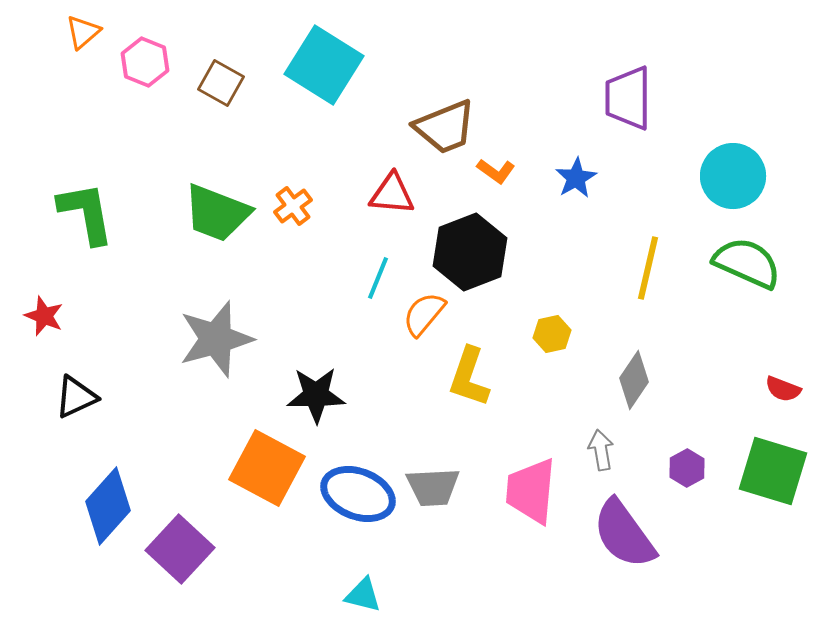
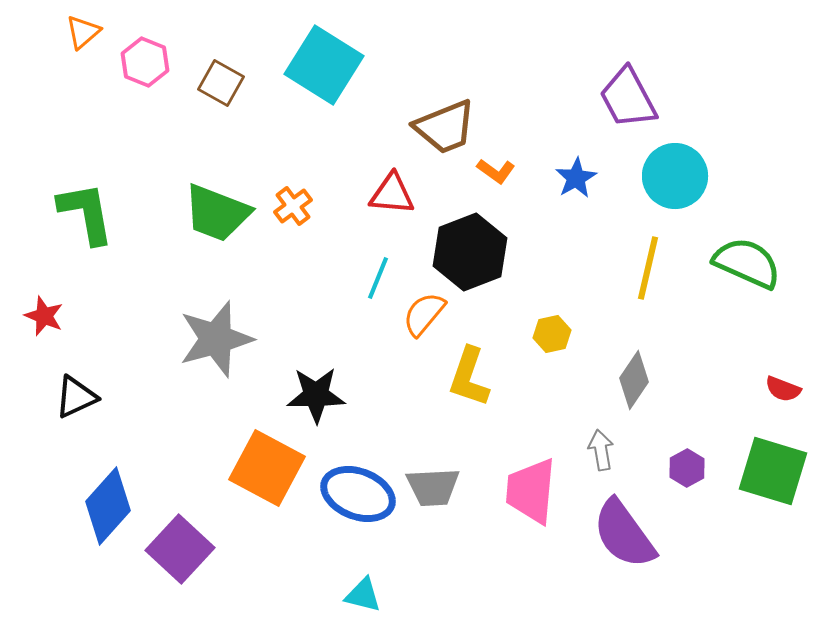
purple trapezoid: rotated 28 degrees counterclockwise
cyan circle: moved 58 px left
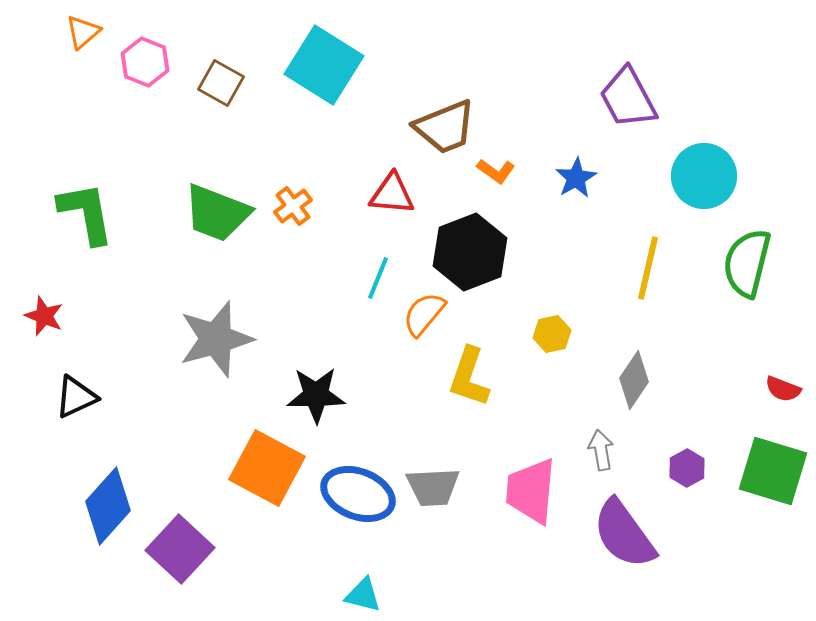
cyan circle: moved 29 px right
green semicircle: rotated 100 degrees counterclockwise
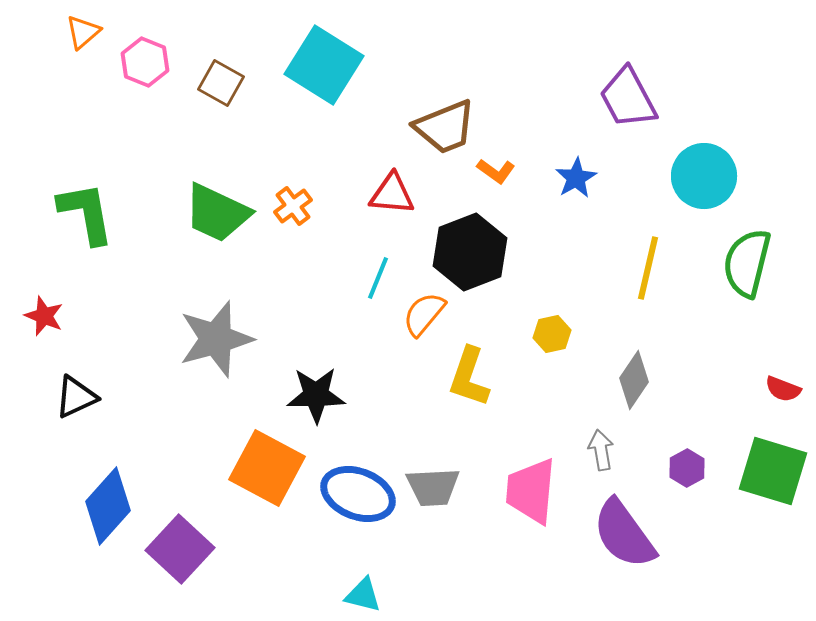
green trapezoid: rotated 4 degrees clockwise
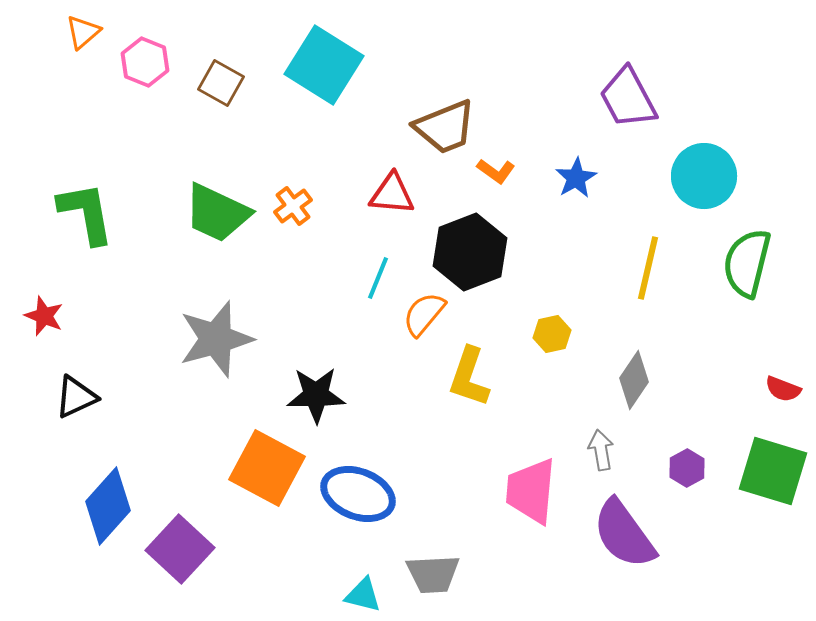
gray trapezoid: moved 87 px down
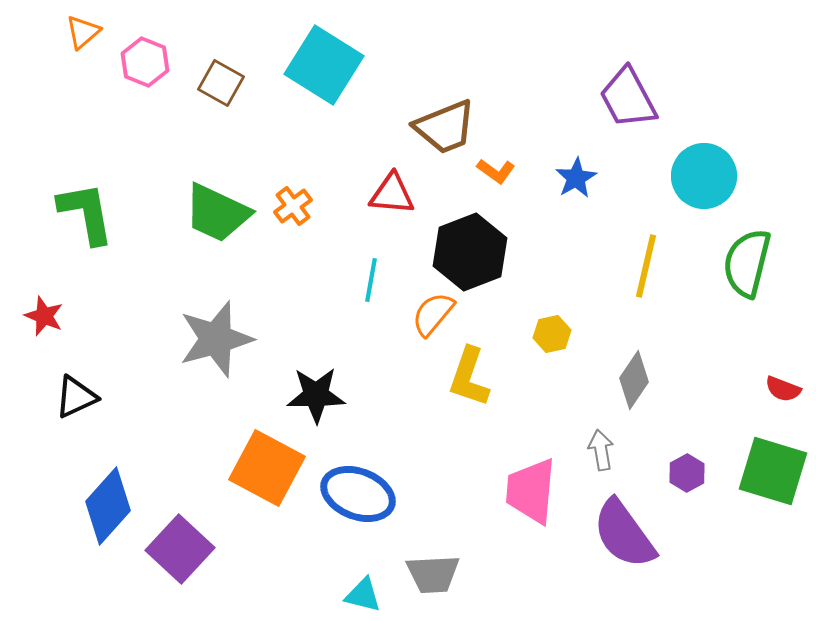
yellow line: moved 2 px left, 2 px up
cyan line: moved 7 px left, 2 px down; rotated 12 degrees counterclockwise
orange semicircle: moved 9 px right
purple hexagon: moved 5 px down
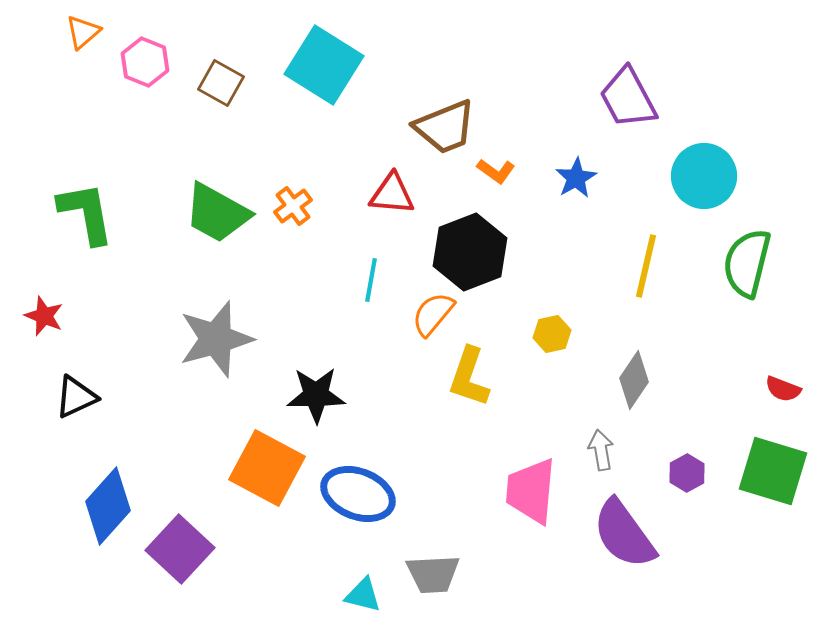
green trapezoid: rotated 4 degrees clockwise
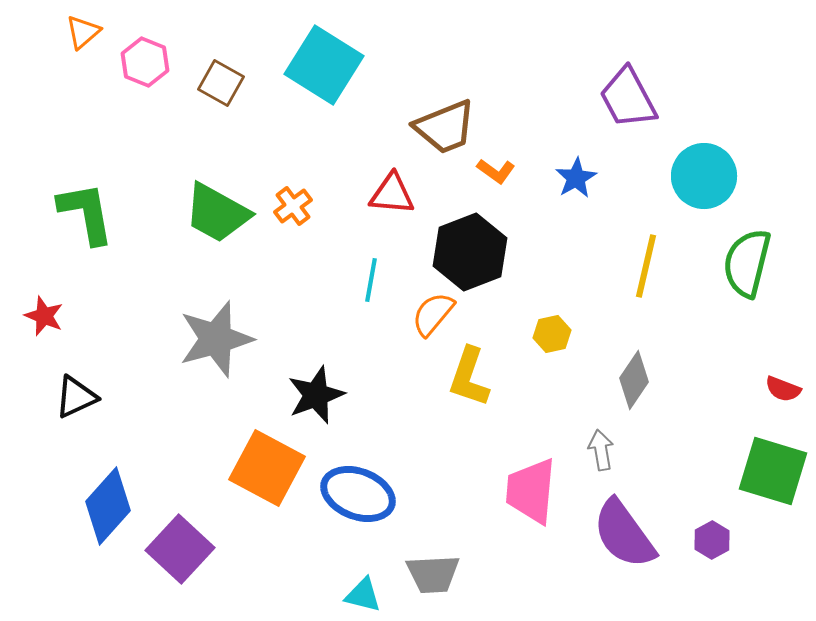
black star: rotated 20 degrees counterclockwise
purple hexagon: moved 25 px right, 67 px down
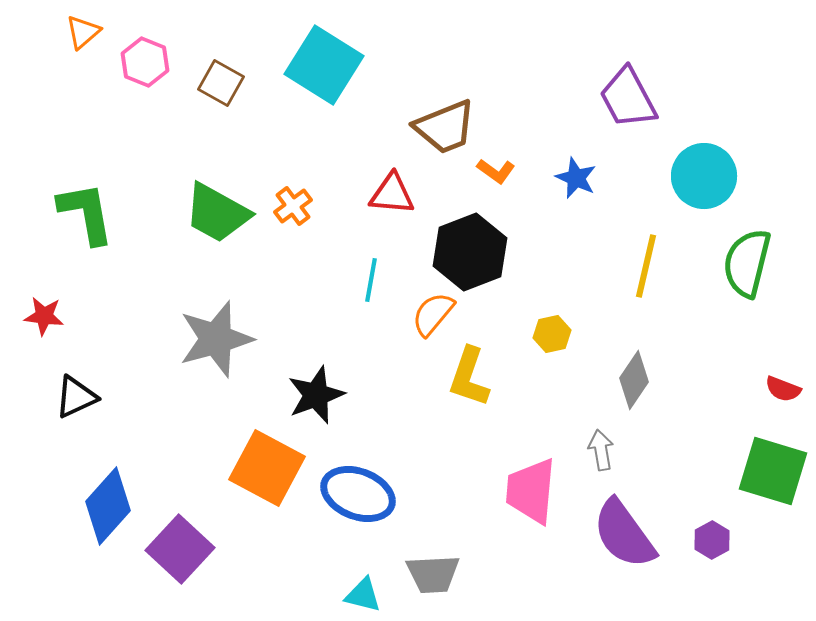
blue star: rotated 18 degrees counterclockwise
red star: rotated 15 degrees counterclockwise
